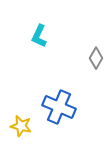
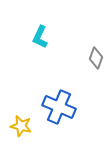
cyan L-shape: moved 1 px right, 1 px down
gray diamond: rotated 10 degrees counterclockwise
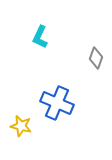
blue cross: moved 2 px left, 4 px up
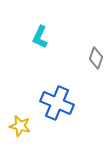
yellow star: moved 1 px left
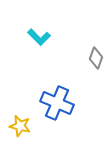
cyan L-shape: moved 1 px left; rotated 70 degrees counterclockwise
